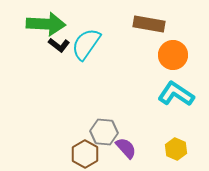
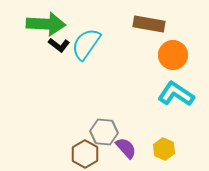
yellow hexagon: moved 12 px left
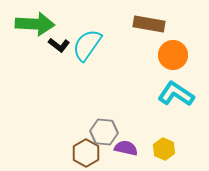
green arrow: moved 11 px left
cyan semicircle: moved 1 px right, 1 px down
purple semicircle: rotated 35 degrees counterclockwise
brown hexagon: moved 1 px right, 1 px up
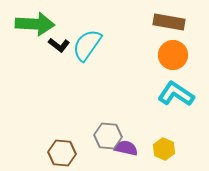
brown rectangle: moved 20 px right, 2 px up
gray hexagon: moved 4 px right, 4 px down
brown hexagon: moved 24 px left; rotated 24 degrees counterclockwise
